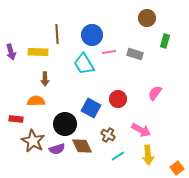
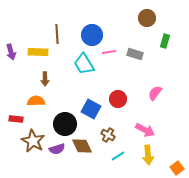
blue square: moved 1 px down
pink arrow: moved 4 px right
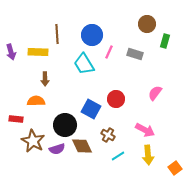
brown circle: moved 6 px down
pink line: rotated 56 degrees counterclockwise
red circle: moved 2 px left
black circle: moved 1 px down
orange square: moved 2 px left
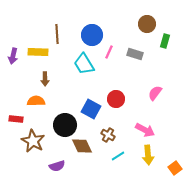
purple arrow: moved 2 px right, 4 px down; rotated 28 degrees clockwise
purple semicircle: moved 17 px down
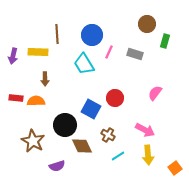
red circle: moved 1 px left, 1 px up
red rectangle: moved 21 px up
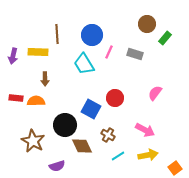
green rectangle: moved 3 px up; rotated 24 degrees clockwise
yellow arrow: rotated 96 degrees counterclockwise
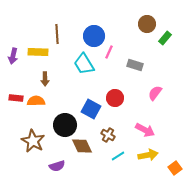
blue circle: moved 2 px right, 1 px down
gray rectangle: moved 11 px down
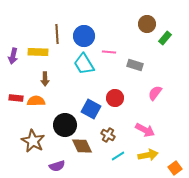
blue circle: moved 10 px left
pink line: rotated 72 degrees clockwise
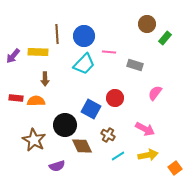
purple arrow: rotated 28 degrees clockwise
cyan trapezoid: rotated 105 degrees counterclockwise
pink arrow: moved 1 px up
brown star: moved 1 px right, 1 px up
